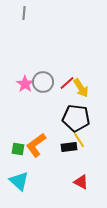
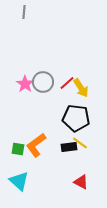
gray line: moved 1 px up
yellow line: moved 1 px right, 3 px down; rotated 21 degrees counterclockwise
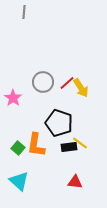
pink star: moved 12 px left, 14 px down
black pentagon: moved 17 px left, 5 px down; rotated 12 degrees clockwise
orange L-shape: rotated 45 degrees counterclockwise
green square: moved 1 px up; rotated 32 degrees clockwise
red triangle: moved 6 px left; rotated 21 degrees counterclockwise
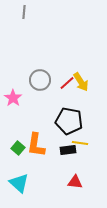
gray circle: moved 3 px left, 2 px up
yellow arrow: moved 6 px up
black pentagon: moved 10 px right, 2 px up; rotated 8 degrees counterclockwise
yellow line: rotated 28 degrees counterclockwise
black rectangle: moved 1 px left, 3 px down
cyan triangle: moved 2 px down
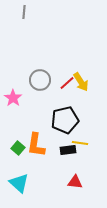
black pentagon: moved 4 px left, 1 px up; rotated 24 degrees counterclockwise
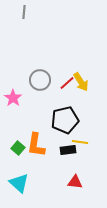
yellow line: moved 1 px up
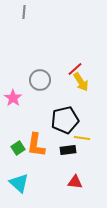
red line: moved 8 px right, 14 px up
yellow line: moved 2 px right, 4 px up
green square: rotated 16 degrees clockwise
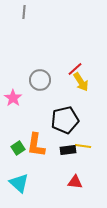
yellow line: moved 1 px right, 8 px down
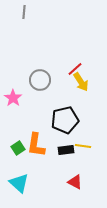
black rectangle: moved 2 px left
red triangle: rotated 21 degrees clockwise
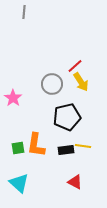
red line: moved 3 px up
gray circle: moved 12 px right, 4 px down
black pentagon: moved 2 px right, 3 px up
green square: rotated 24 degrees clockwise
